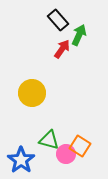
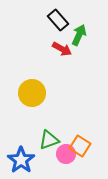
red arrow: rotated 84 degrees clockwise
green triangle: rotated 35 degrees counterclockwise
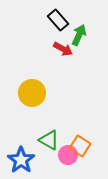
red arrow: moved 1 px right
green triangle: rotated 50 degrees clockwise
pink circle: moved 2 px right, 1 px down
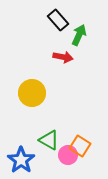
red arrow: moved 8 px down; rotated 18 degrees counterclockwise
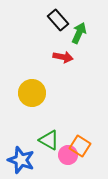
green arrow: moved 2 px up
blue star: rotated 16 degrees counterclockwise
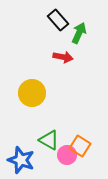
pink circle: moved 1 px left
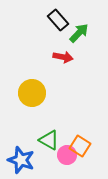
green arrow: rotated 20 degrees clockwise
